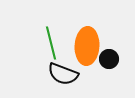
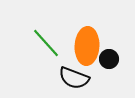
green line: moved 5 px left; rotated 28 degrees counterclockwise
black semicircle: moved 11 px right, 4 px down
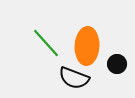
black circle: moved 8 px right, 5 px down
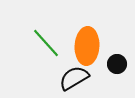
black semicircle: rotated 128 degrees clockwise
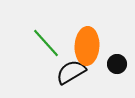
black semicircle: moved 3 px left, 6 px up
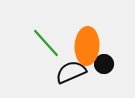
black circle: moved 13 px left
black semicircle: rotated 8 degrees clockwise
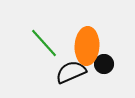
green line: moved 2 px left
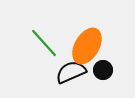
orange ellipse: rotated 27 degrees clockwise
black circle: moved 1 px left, 6 px down
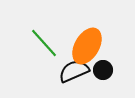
black semicircle: moved 3 px right, 1 px up
